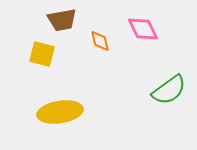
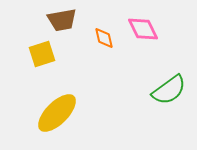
orange diamond: moved 4 px right, 3 px up
yellow square: rotated 32 degrees counterclockwise
yellow ellipse: moved 3 px left, 1 px down; rotated 36 degrees counterclockwise
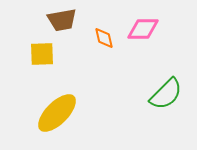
pink diamond: rotated 64 degrees counterclockwise
yellow square: rotated 16 degrees clockwise
green semicircle: moved 3 px left, 4 px down; rotated 9 degrees counterclockwise
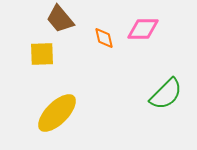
brown trapezoid: moved 2 px left, 1 px up; rotated 60 degrees clockwise
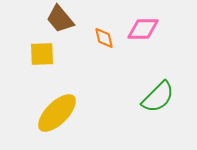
green semicircle: moved 8 px left, 3 px down
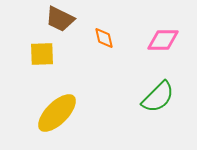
brown trapezoid: rotated 24 degrees counterclockwise
pink diamond: moved 20 px right, 11 px down
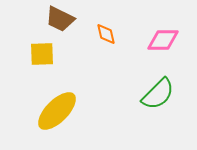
orange diamond: moved 2 px right, 4 px up
green semicircle: moved 3 px up
yellow ellipse: moved 2 px up
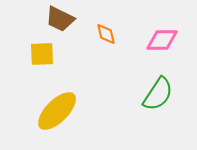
pink diamond: moved 1 px left
green semicircle: rotated 12 degrees counterclockwise
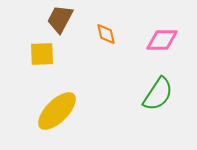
brown trapezoid: rotated 92 degrees clockwise
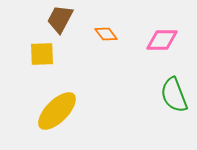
orange diamond: rotated 25 degrees counterclockwise
green semicircle: moved 16 px right, 1 px down; rotated 126 degrees clockwise
